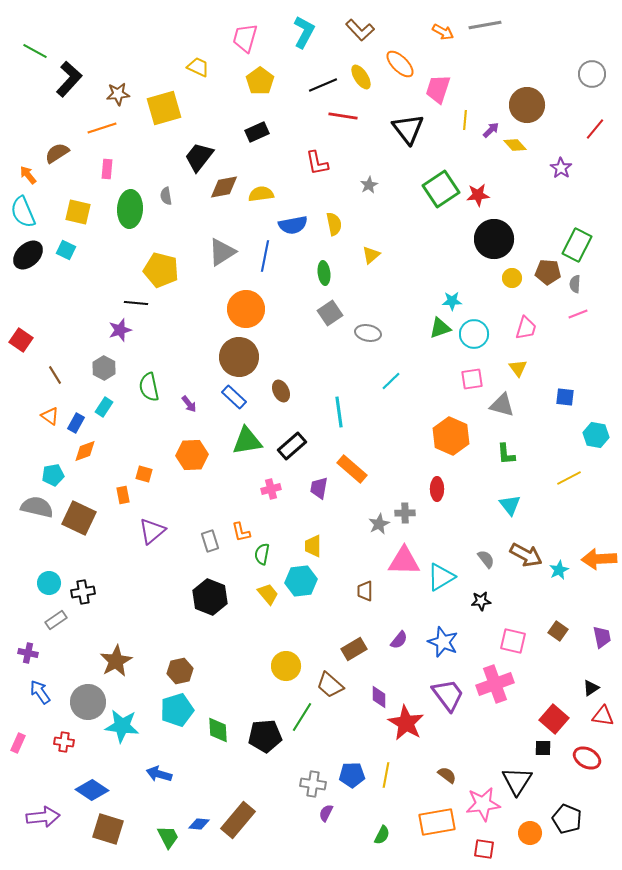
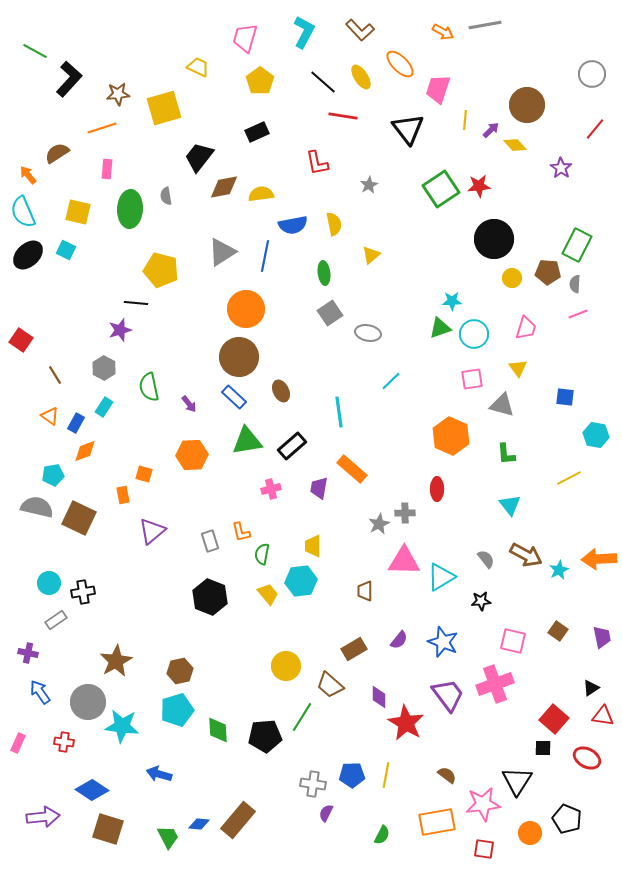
black line at (323, 85): moved 3 px up; rotated 64 degrees clockwise
red star at (478, 195): moved 1 px right, 9 px up
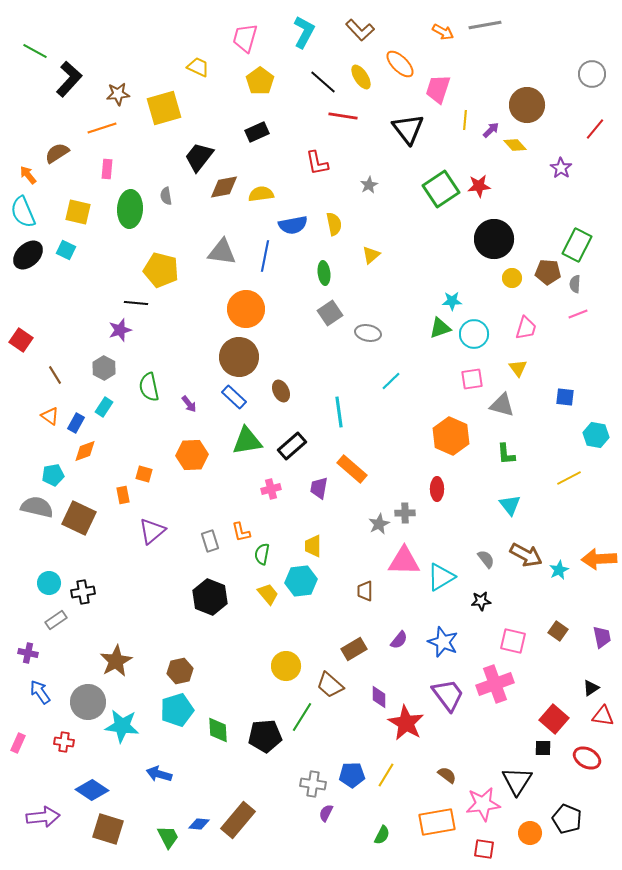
gray triangle at (222, 252): rotated 40 degrees clockwise
yellow line at (386, 775): rotated 20 degrees clockwise
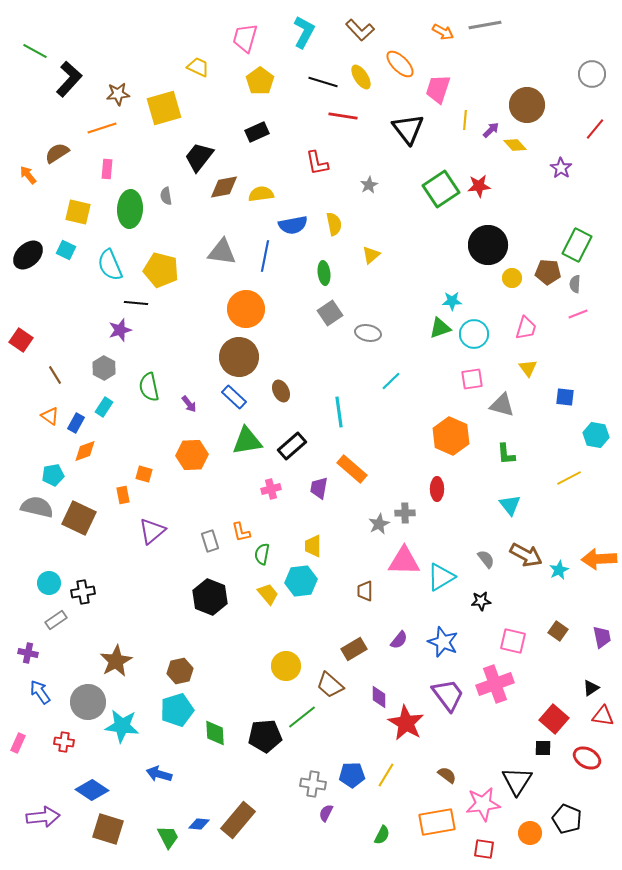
black line at (323, 82): rotated 24 degrees counterclockwise
cyan semicircle at (23, 212): moved 87 px right, 53 px down
black circle at (494, 239): moved 6 px left, 6 px down
yellow triangle at (518, 368): moved 10 px right
green line at (302, 717): rotated 20 degrees clockwise
green diamond at (218, 730): moved 3 px left, 3 px down
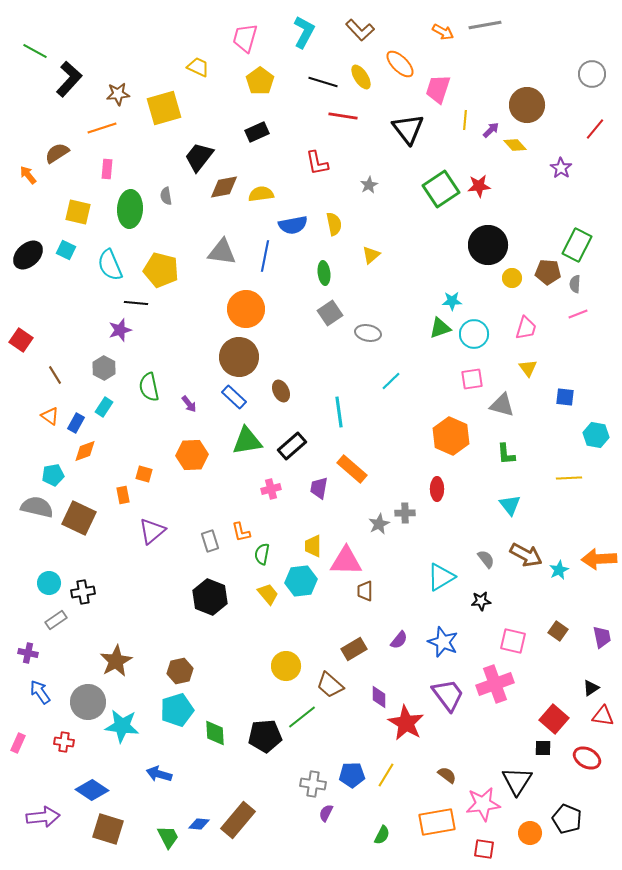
yellow line at (569, 478): rotated 25 degrees clockwise
pink triangle at (404, 561): moved 58 px left
